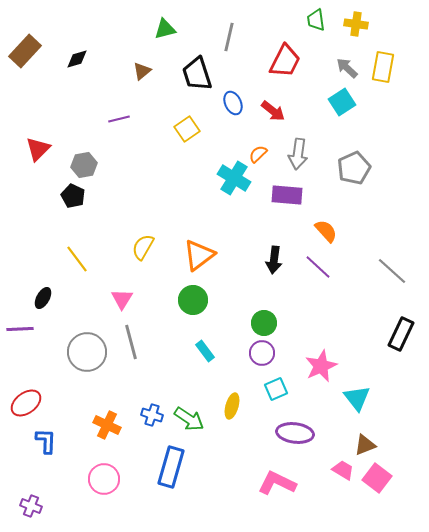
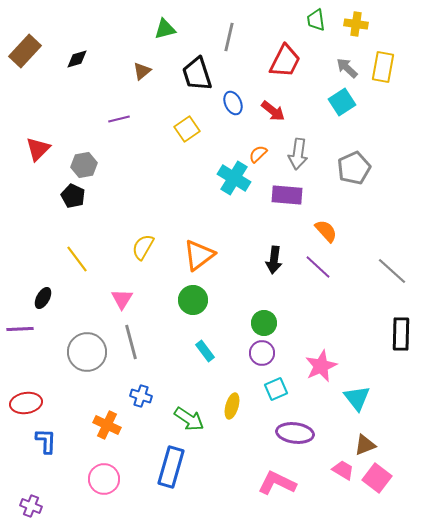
black rectangle at (401, 334): rotated 24 degrees counterclockwise
red ellipse at (26, 403): rotated 28 degrees clockwise
blue cross at (152, 415): moved 11 px left, 19 px up
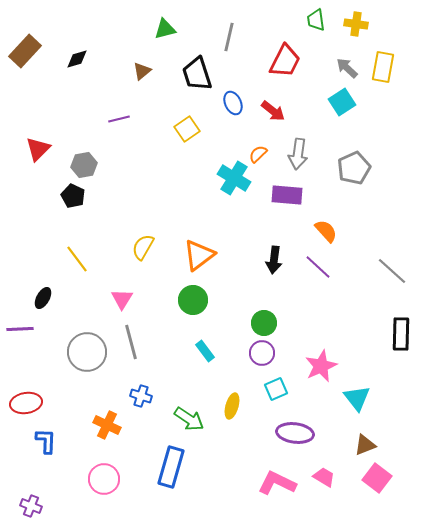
pink trapezoid at (343, 470): moved 19 px left, 7 px down
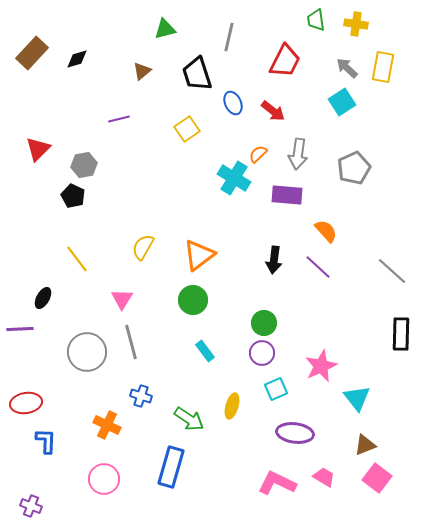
brown rectangle at (25, 51): moved 7 px right, 2 px down
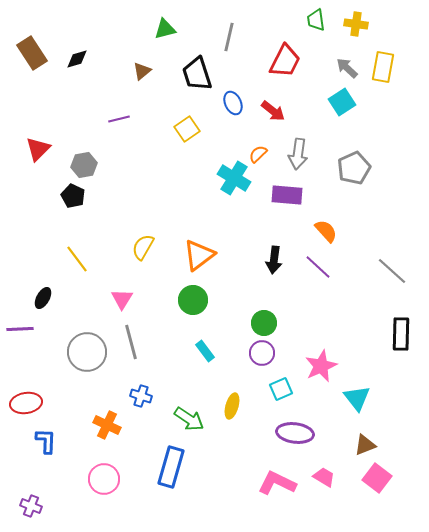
brown rectangle at (32, 53): rotated 76 degrees counterclockwise
cyan square at (276, 389): moved 5 px right
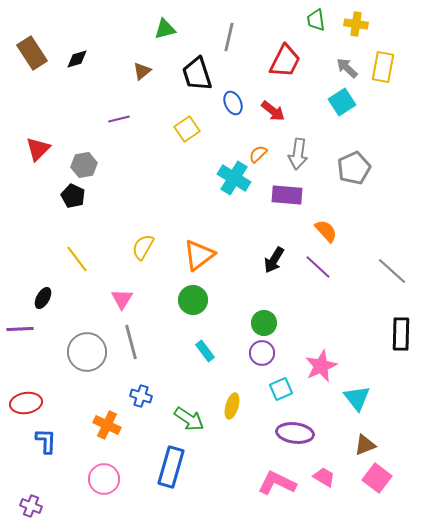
black arrow at (274, 260): rotated 24 degrees clockwise
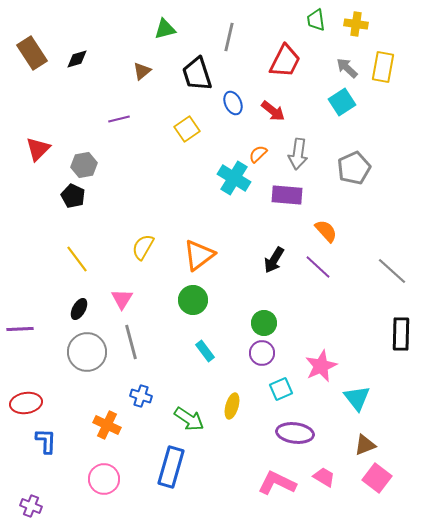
black ellipse at (43, 298): moved 36 px right, 11 px down
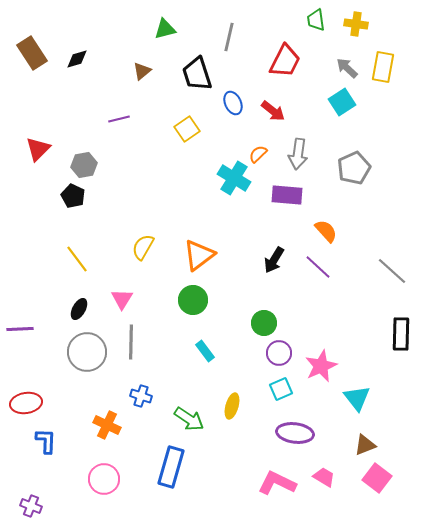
gray line at (131, 342): rotated 16 degrees clockwise
purple circle at (262, 353): moved 17 px right
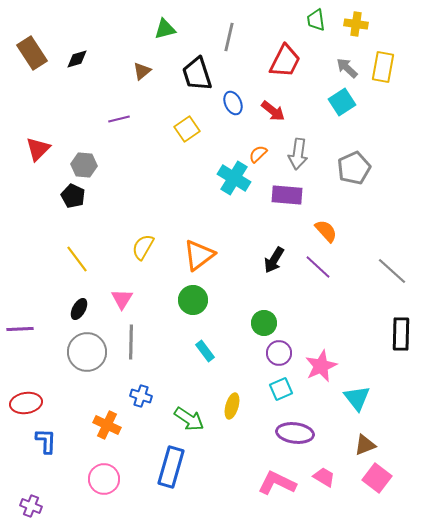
gray hexagon at (84, 165): rotated 15 degrees clockwise
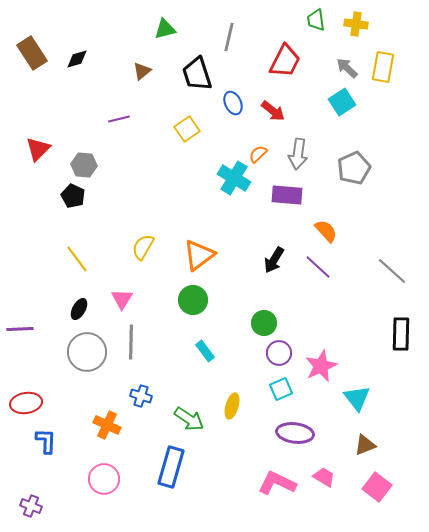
pink square at (377, 478): moved 9 px down
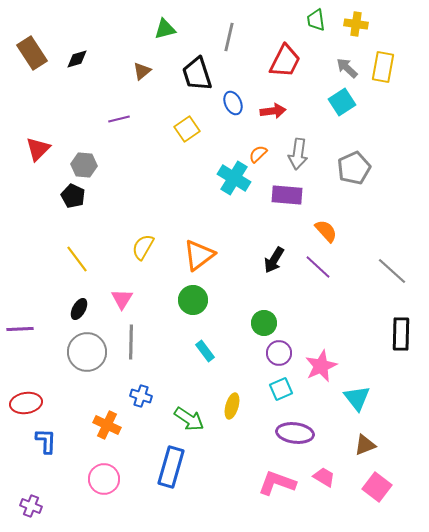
red arrow at (273, 111): rotated 45 degrees counterclockwise
pink L-shape at (277, 483): rotated 6 degrees counterclockwise
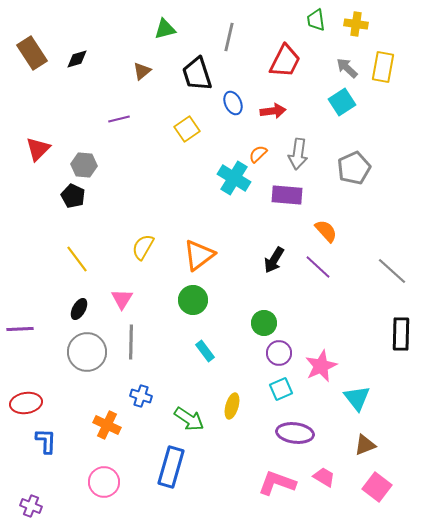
pink circle at (104, 479): moved 3 px down
